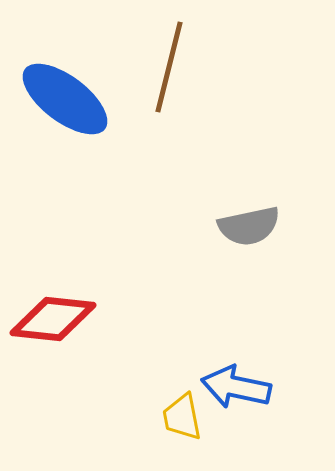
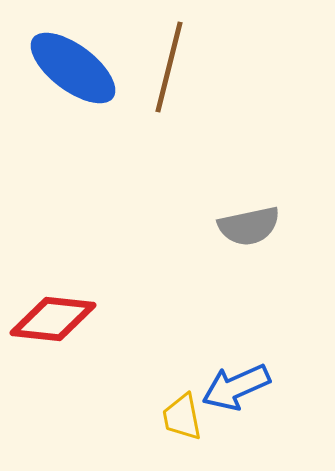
blue ellipse: moved 8 px right, 31 px up
blue arrow: rotated 36 degrees counterclockwise
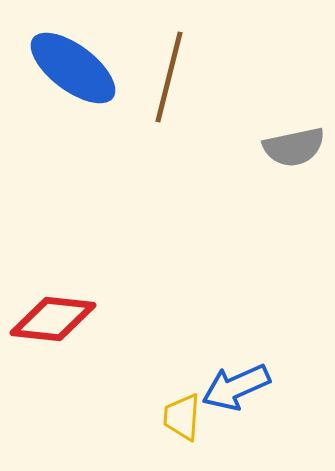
brown line: moved 10 px down
gray semicircle: moved 45 px right, 79 px up
yellow trapezoid: rotated 15 degrees clockwise
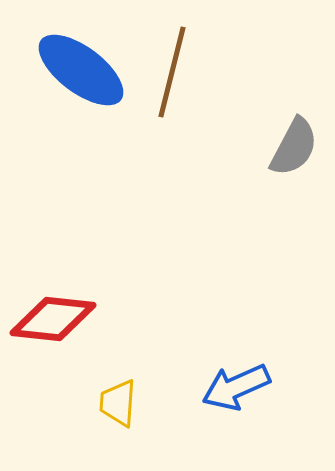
blue ellipse: moved 8 px right, 2 px down
brown line: moved 3 px right, 5 px up
gray semicircle: rotated 50 degrees counterclockwise
yellow trapezoid: moved 64 px left, 14 px up
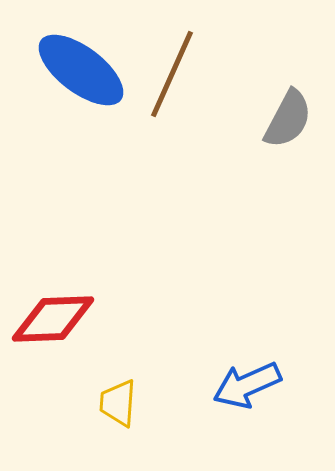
brown line: moved 2 px down; rotated 10 degrees clockwise
gray semicircle: moved 6 px left, 28 px up
red diamond: rotated 8 degrees counterclockwise
blue arrow: moved 11 px right, 2 px up
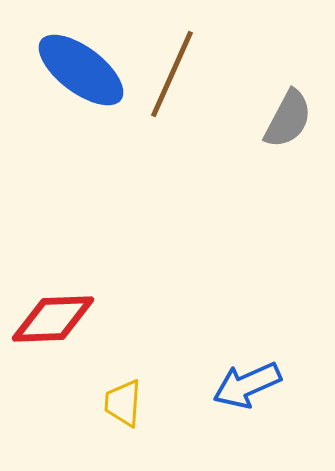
yellow trapezoid: moved 5 px right
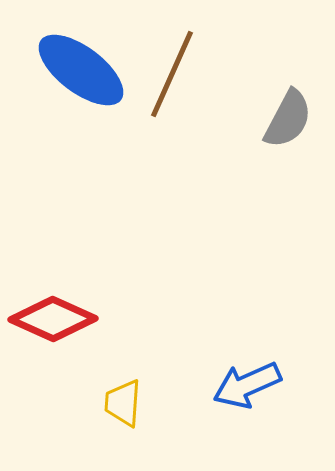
red diamond: rotated 26 degrees clockwise
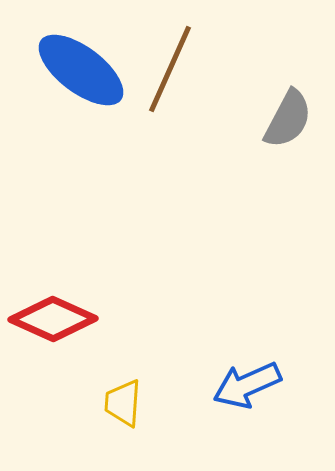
brown line: moved 2 px left, 5 px up
